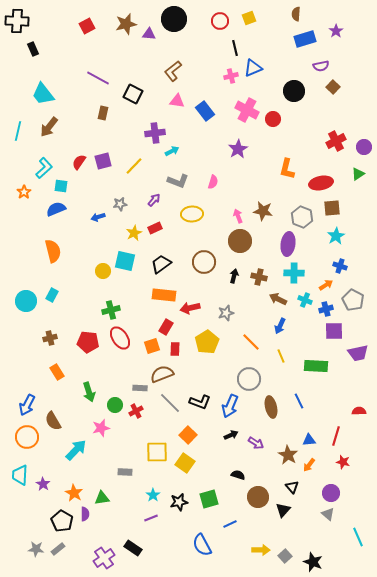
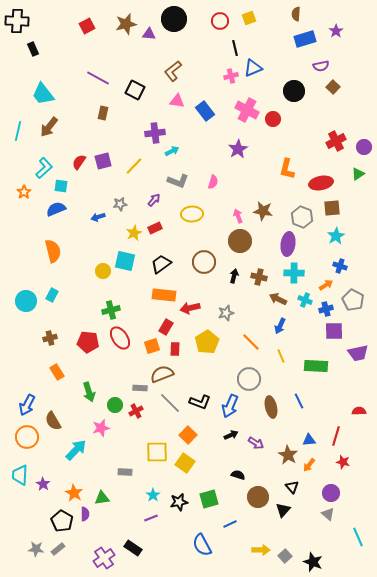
black square at (133, 94): moved 2 px right, 4 px up
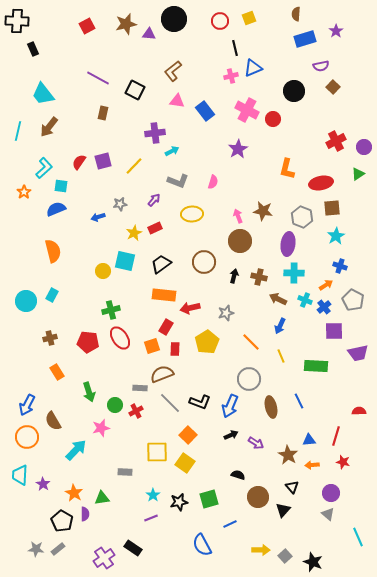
blue cross at (326, 309): moved 2 px left, 2 px up; rotated 24 degrees counterclockwise
orange arrow at (309, 465): moved 3 px right; rotated 48 degrees clockwise
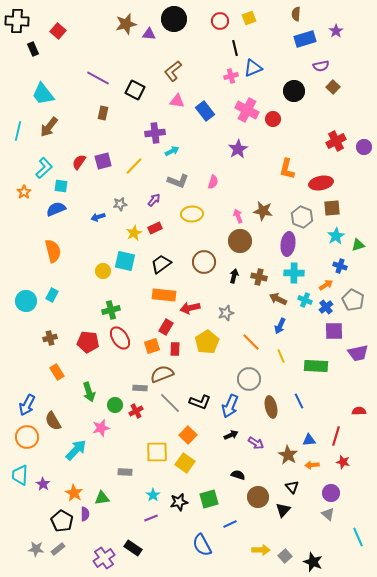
red square at (87, 26): moved 29 px left, 5 px down; rotated 21 degrees counterclockwise
green triangle at (358, 174): moved 71 px down; rotated 16 degrees clockwise
blue cross at (324, 307): moved 2 px right
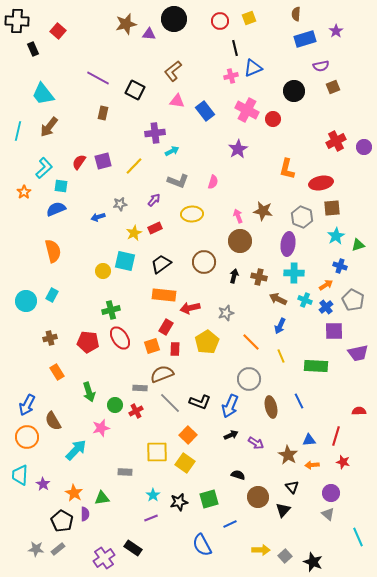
brown square at (333, 87): rotated 24 degrees clockwise
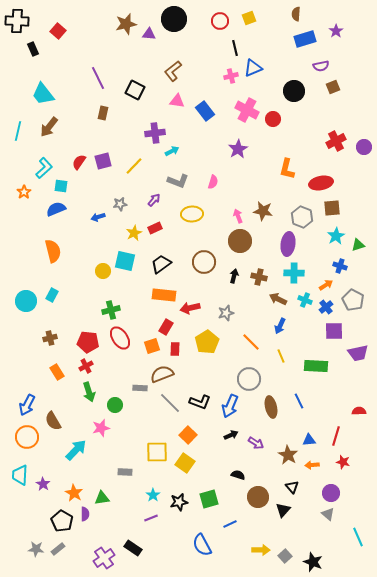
purple line at (98, 78): rotated 35 degrees clockwise
red cross at (136, 411): moved 50 px left, 45 px up
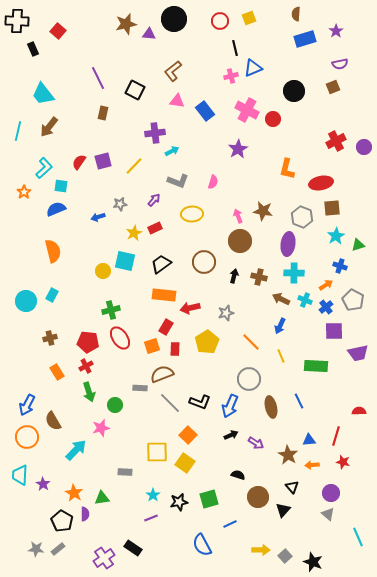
purple semicircle at (321, 66): moved 19 px right, 2 px up
brown arrow at (278, 299): moved 3 px right
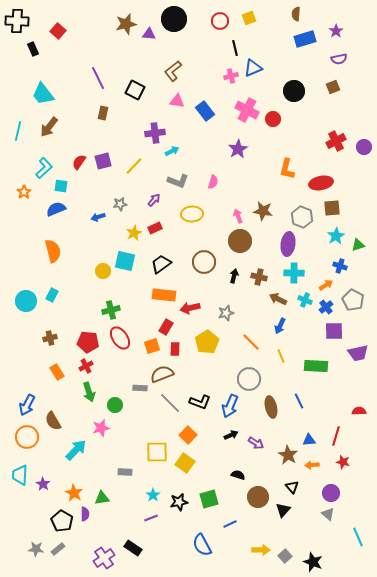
purple semicircle at (340, 64): moved 1 px left, 5 px up
brown arrow at (281, 299): moved 3 px left
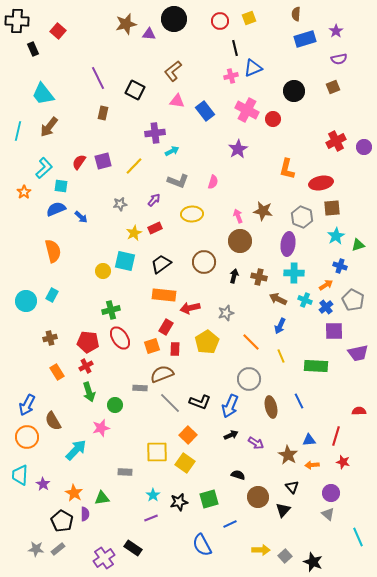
blue arrow at (98, 217): moved 17 px left; rotated 120 degrees counterclockwise
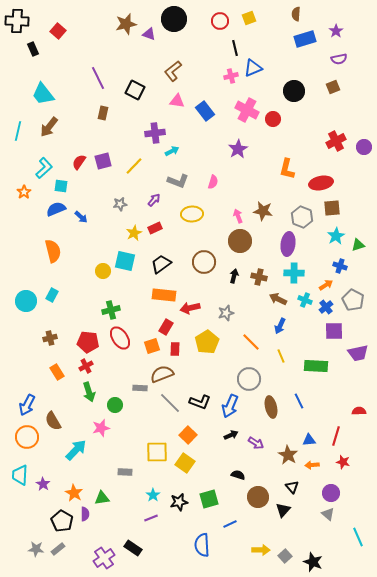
purple triangle at (149, 34): rotated 16 degrees clockwise
blue semicircle at (202, 545): rotated 25 degrees clockwise
